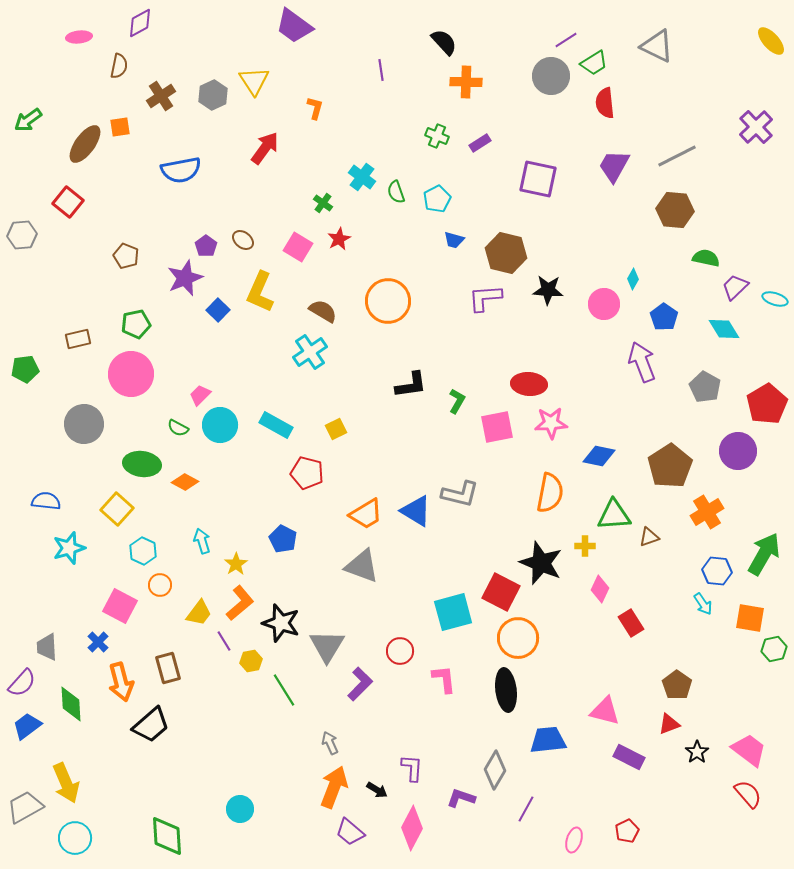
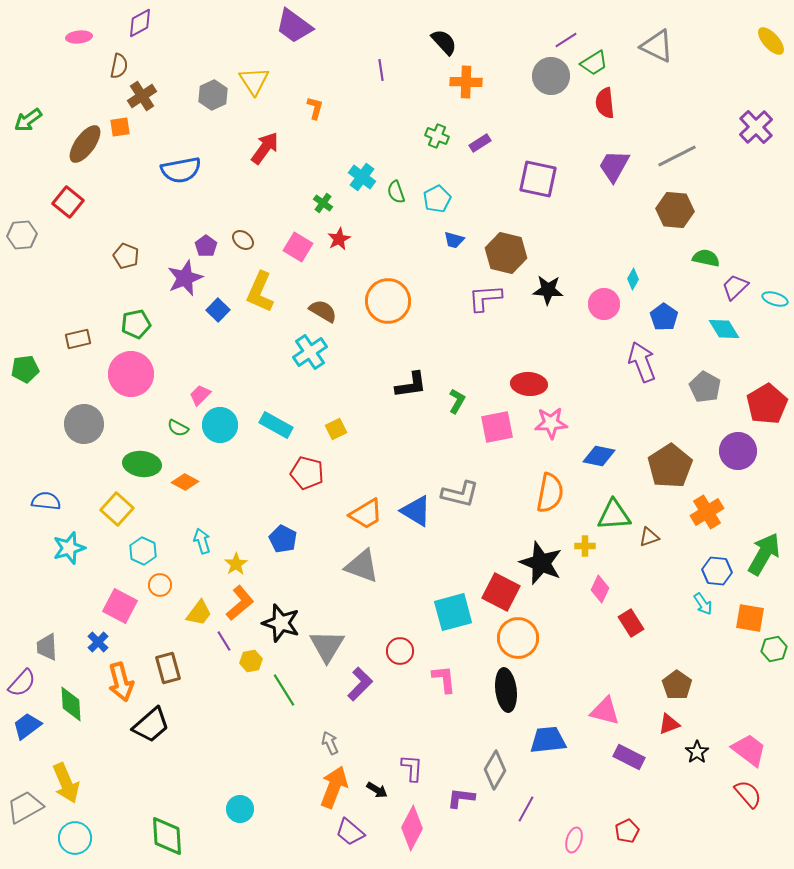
brown cross at (161, 96): moved 19 px left
purple L-shape at (461, 798): rotated 12 degrees counterclockwise
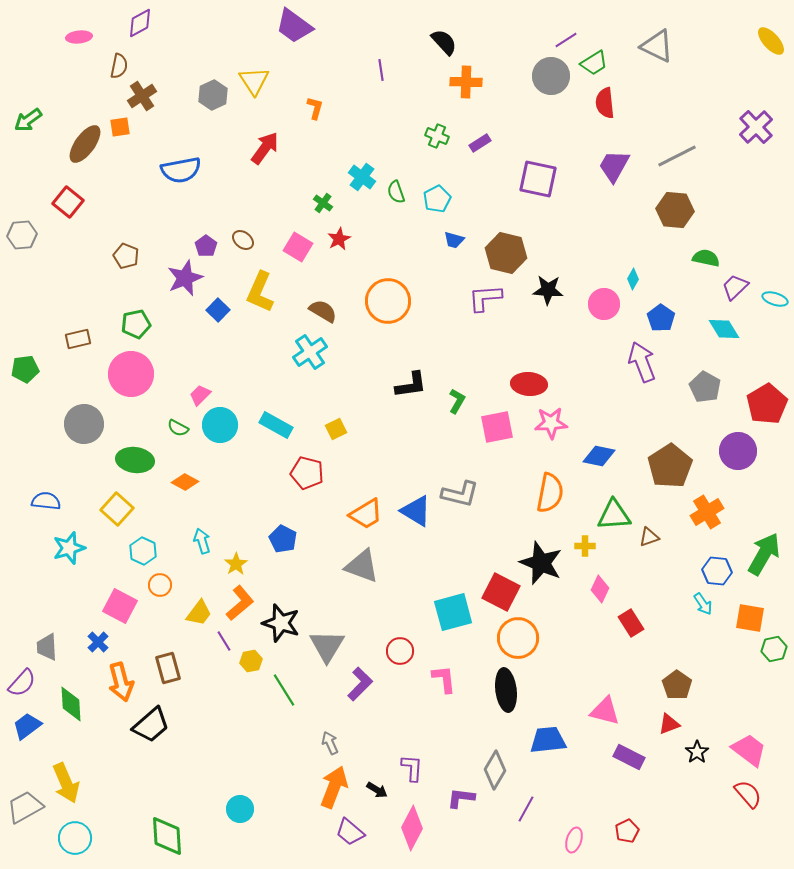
blue pentagon at (664, 317): moved 3 px left, 1 px down
green ellipse at (142, 464): moved 7 px left, 4 px up
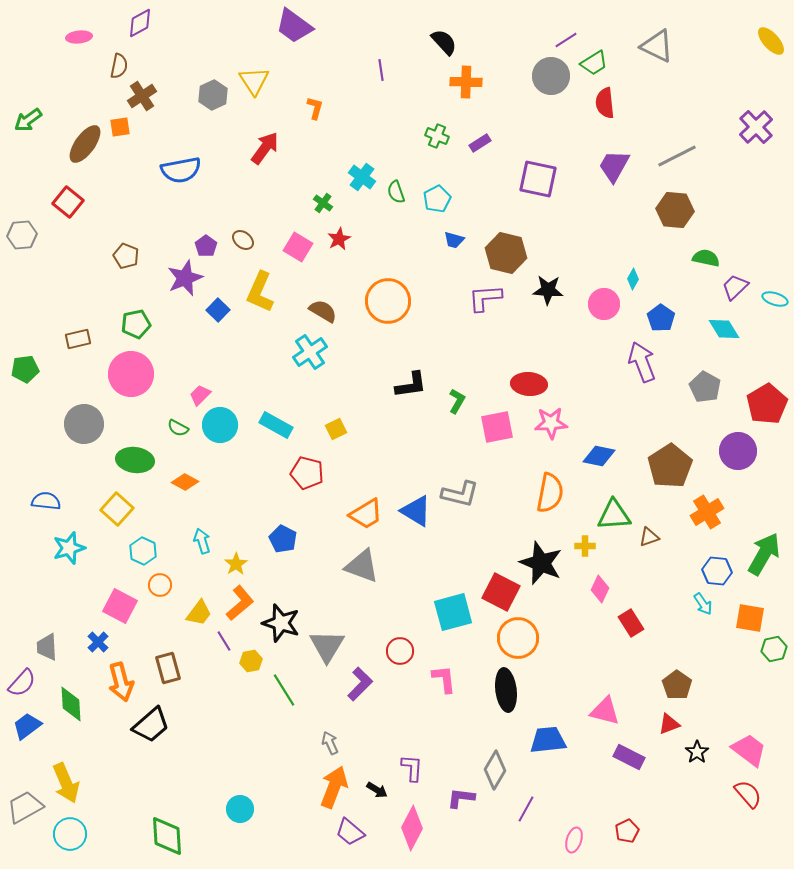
cyan circle at (75, 838): moved 5 px left, 4 px up
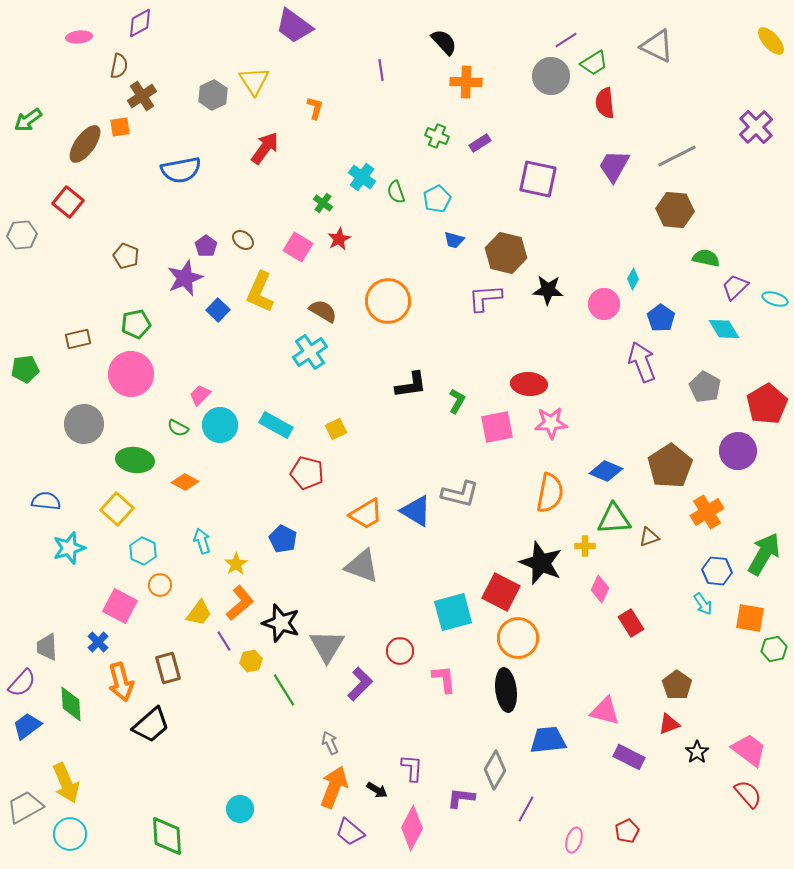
blue diamond at (599, 456): moved 7 px right, 15 px down; rotated 12 degrees clockwise
green triangle at (614, 515): moved 4 px down
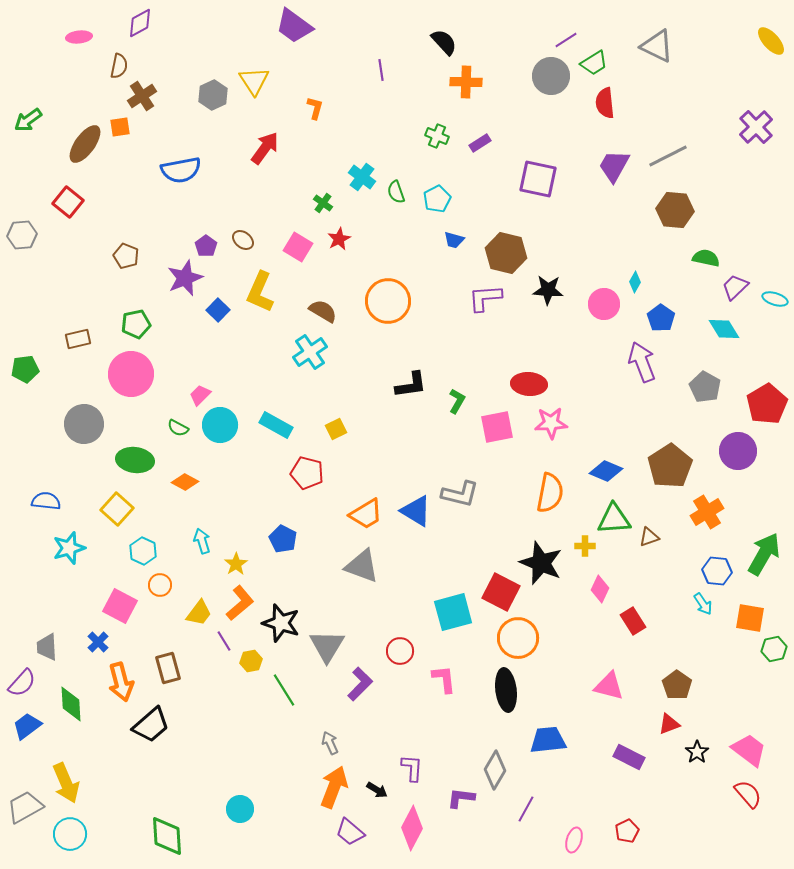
gray line at (677, 156): moved 9 px left
cyan diamond at (633, 279): moved 2 px right, 3 px down
red rectangle at (631, 623): moved 2 px right, 2 px up
pink triangle at (605, 711): moved 4 px right, 25 px up
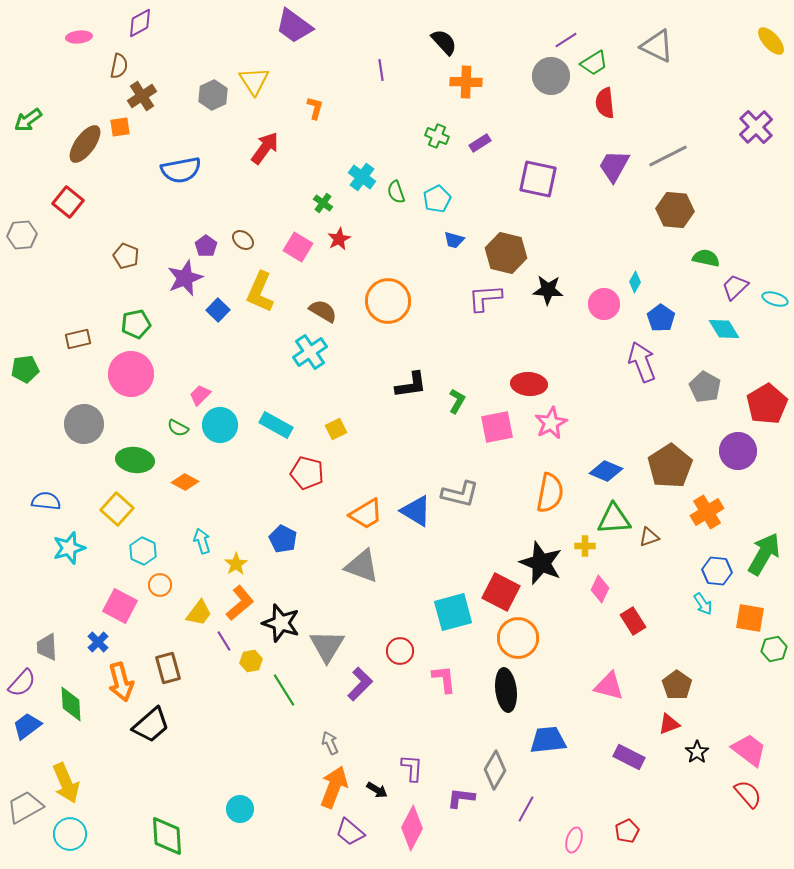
pink star at (551, 423): rotated 24 degrees counterclockwise
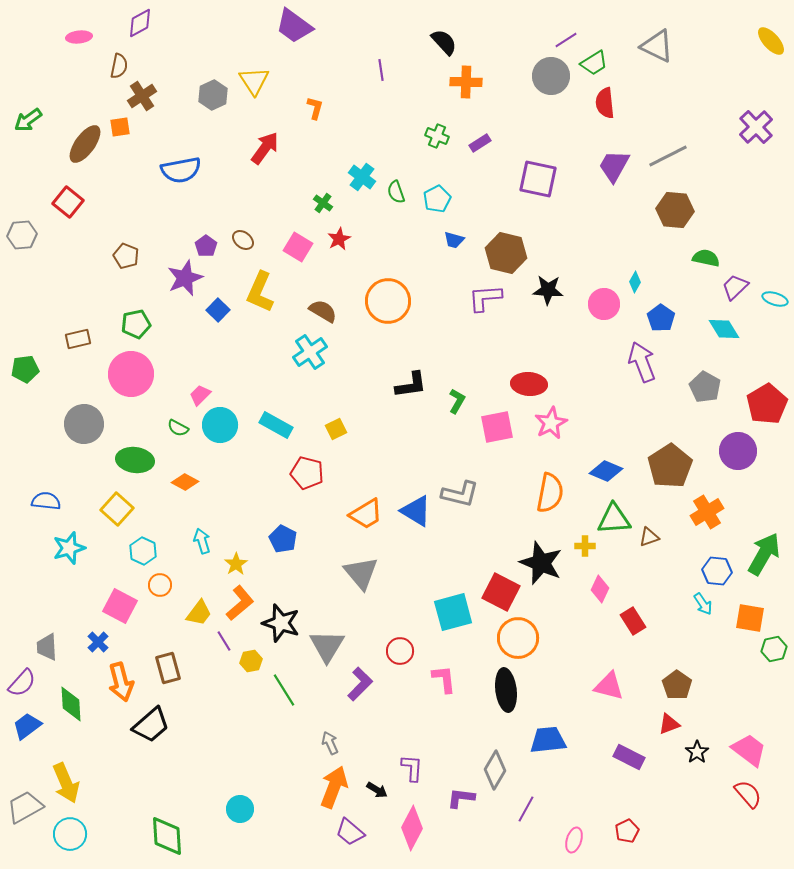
gray triangle at (362, 566): moved 1 px left, 7 px down; rotated 30 degrees clockwise
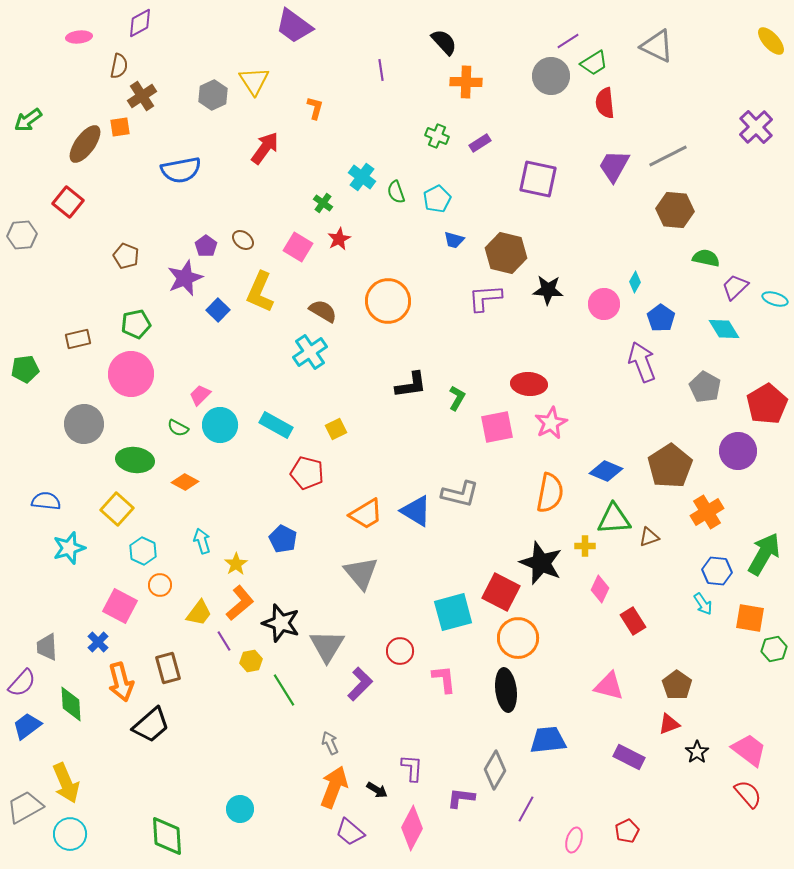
purple line at (566, 40): moved 2 px right, 1 px down
green L-shape at (457, 401): moved 3 px up
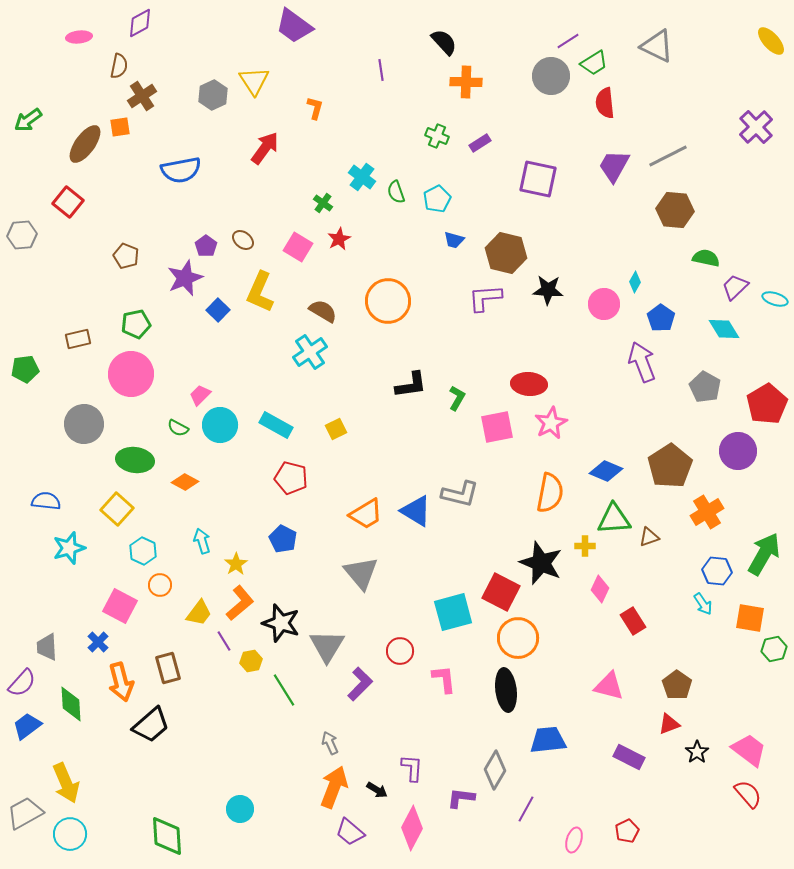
red pentagon at (307, 473): moved 16 px left, 5 px down
gray trapezoid at (25, 807): moved 6 px down
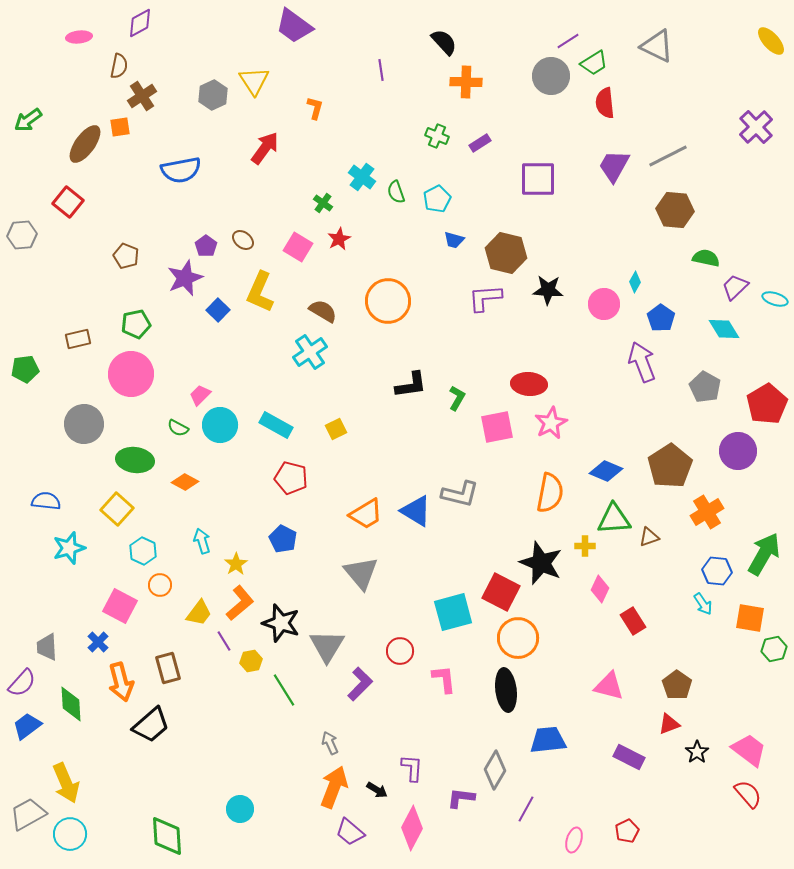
purple square at (538, 179): rotated 12 degrees counterclockwise
gray trapezoid at (25, 813): moved 3 px right, 1 px down
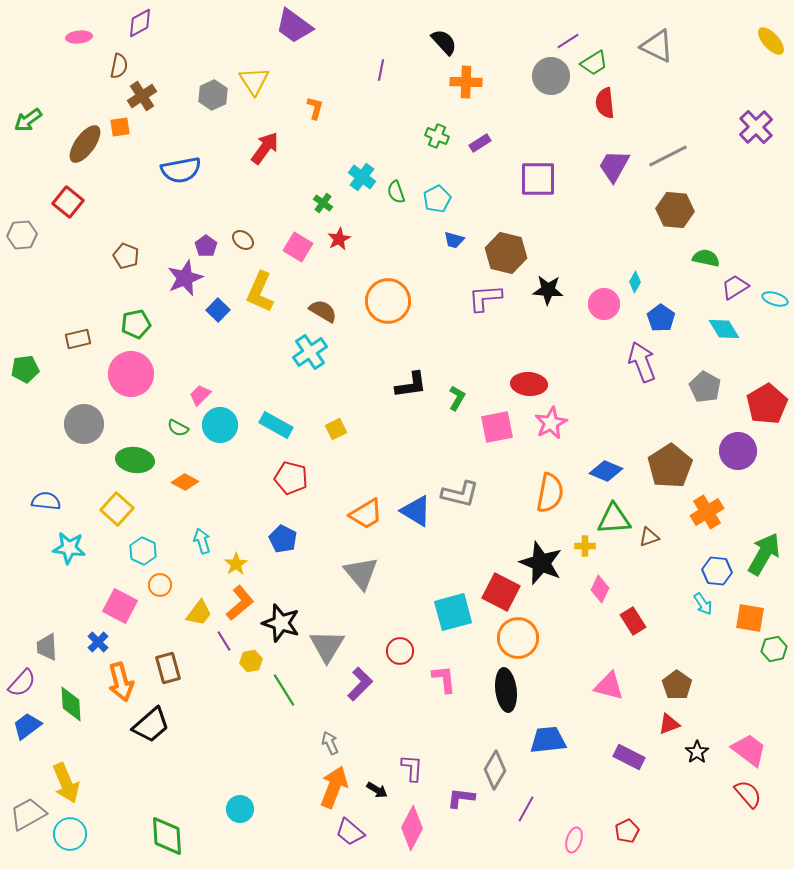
purple line at (381, 70): rotated 20 degrees clockwise
purple trapezoid at (735, 287): rotated 12 degrees clockwise
cyan star at (69, 548): rotated 24 degrees clockwise
